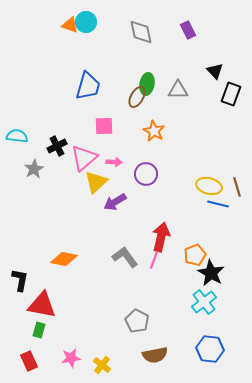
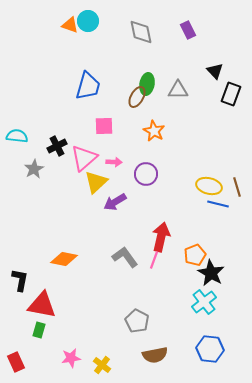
cyan circle: moved 2 px right, 1 px up
red rectangle: moved 13 px left, 1 px down
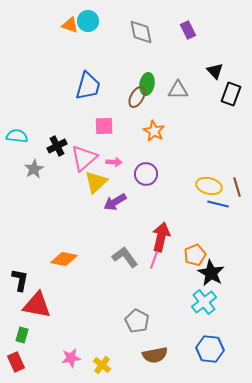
red triangle: moved 5 px left
green rectangle: moved 17 px left, 5 px down
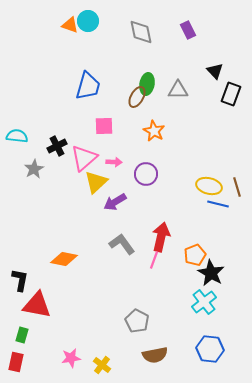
gray L-shape: moved 3 px left, 13 px up
red rectangle: rotated 36 degrees clockwise
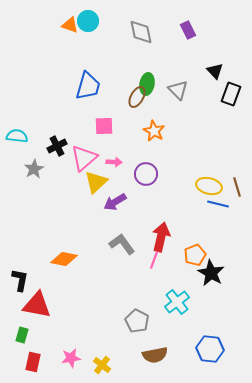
gray triangle: rotated 45 degrees clockwise
cyan cross: moved 27 px left
red rectangle: moved 17 px right
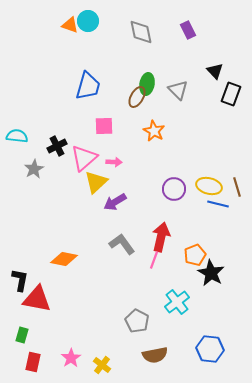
purple circle: moved 28 px right, 15 px down
red triangle: moved 6 px up
pink star: rotated 24 degrees counterclockwise
